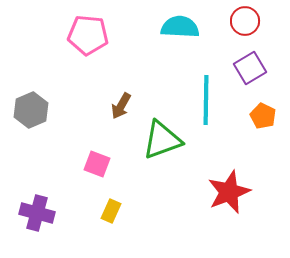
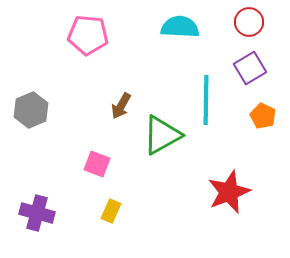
red circle: moved 4 px right, 1 px down
green triangle: moved 5 px up; rotated 9 degrees counterclockwise
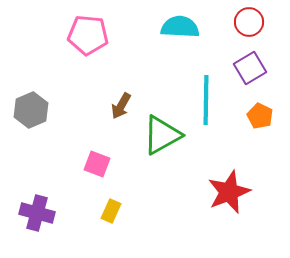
orange pentagon: moved 3 px left
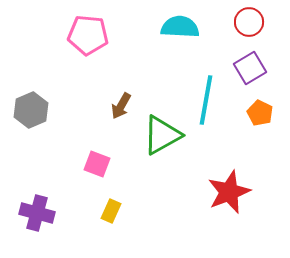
cyan line: rotated 9 degrees clockwise
orange pentagon: moved 3 px up
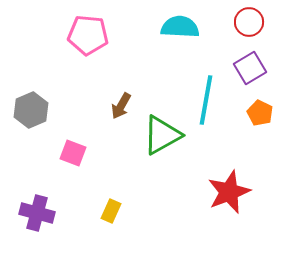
pink square: moved 24 px left, 11 px up
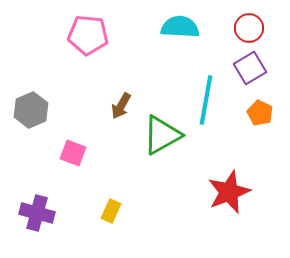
red circle: moved 6 px down
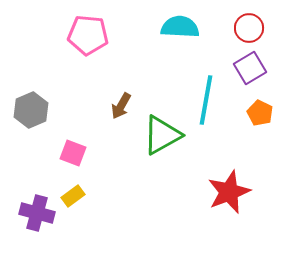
yellow rectangle: moved 38 px left, 15 px up; rotated 30 degrees clockwise
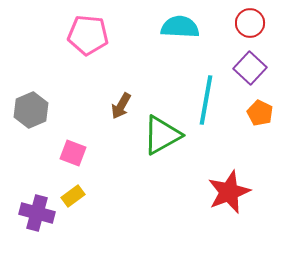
red circle: moved 1 px right, 5 px up
purple square: rotated 16 degrees counterclockwise
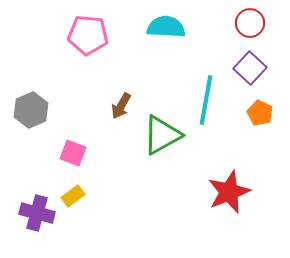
cyan semicircle: moved 14 px left
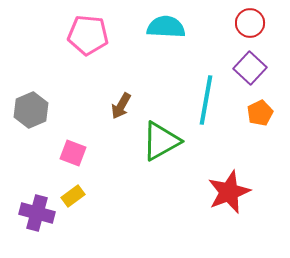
orange pentagon: rotated 20 degrees clockwise
green triangle: moved 1 px left, 6 px down
